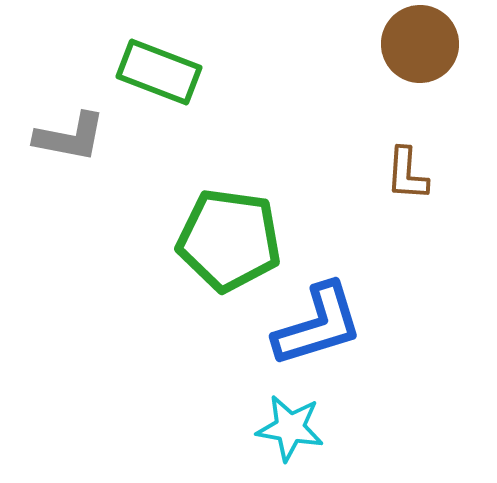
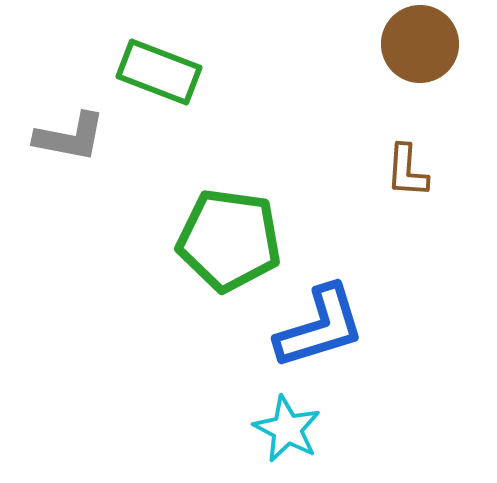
brown L-shape: moved 3 px up
blue L-shape: moved 2 px right, 2 px down
cyan star: moved 3 px left, 1 px down; rotated 18 degrees clockwise
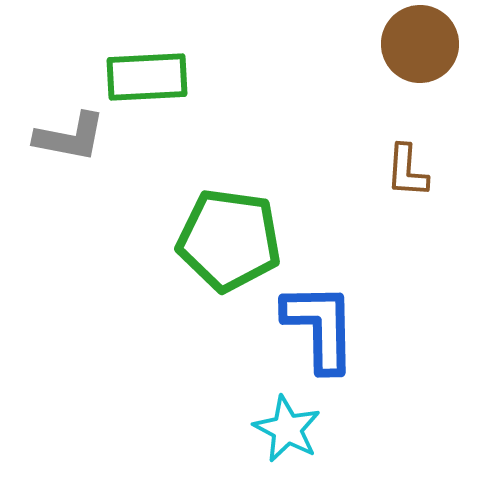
green rectangle: moved 12 px left, 5 px down; rotated 24 degrees counterclockwise
blue L-shape: rotated 74 degrees counterclockwise
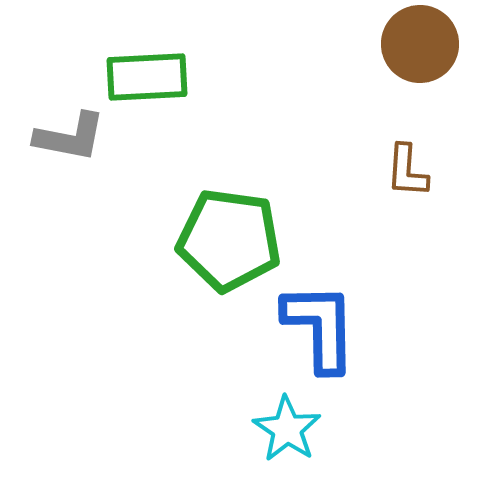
cyan star: rotated 6 degrees clockwise
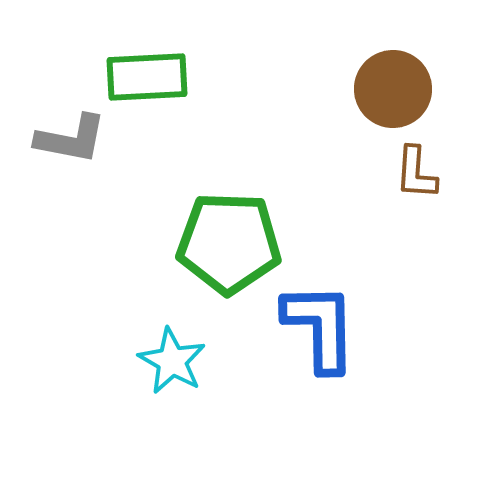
brown circle: moved 27 px left, 45 px down
gray L-shape: moved 1 px right, 2 px down
brown L-shape: moved 9 px right, 2 px down
green pentagon: moved 3 px down; rotated 6 degrees counterclockwise
cyan star: moved 115 px left, 68 px up; rotated 4 degrees counterclockwise
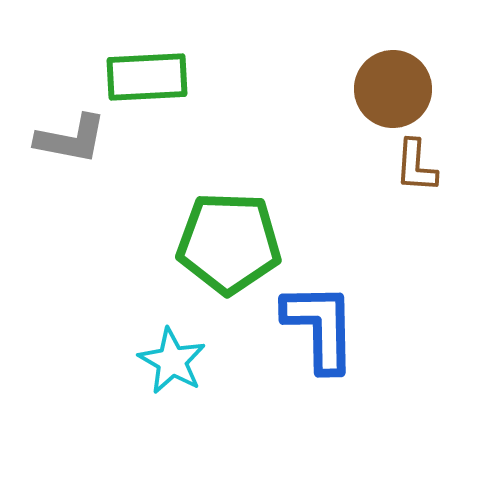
brown L-shape: moved 7 px up
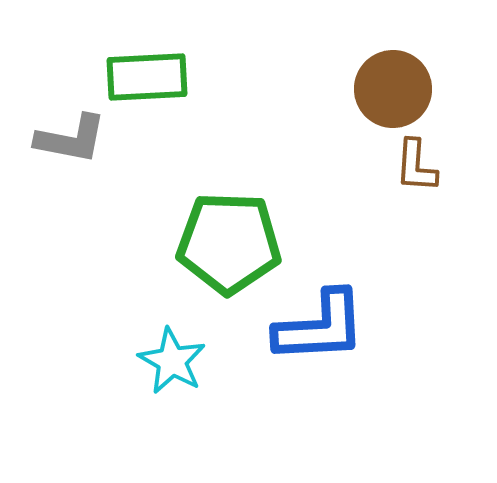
blue L-shape: rotated 88 degrees clockwise
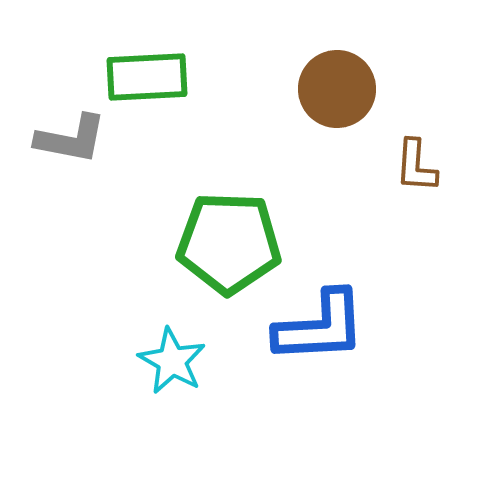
brown circle: moved 56 px left
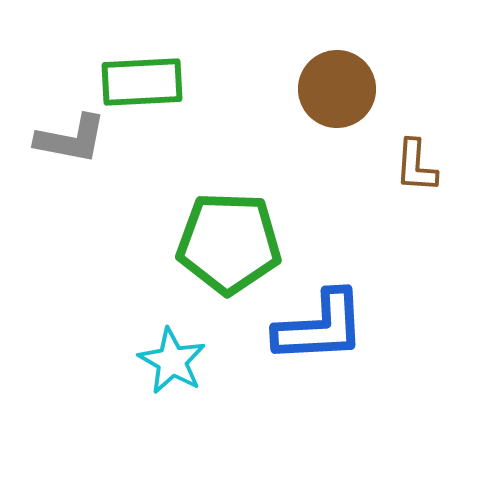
green rectangle: moved 5 px left, 5 px down
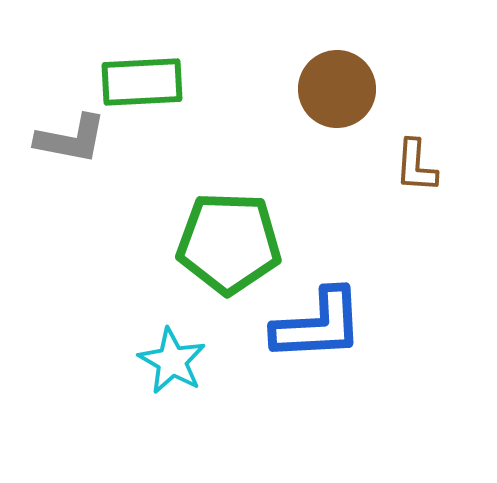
blue L-shape: moved 2 px left, 2 px up
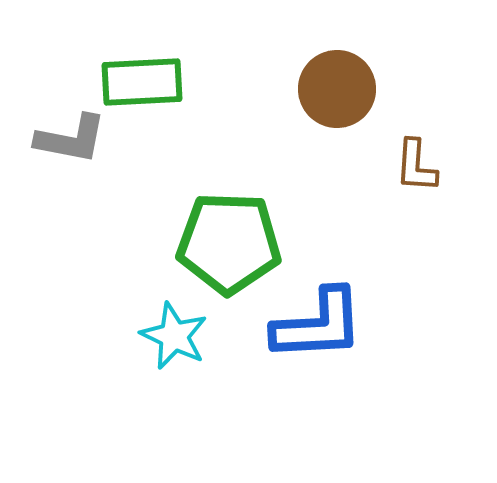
cyan star: moved 2 px right, 25 px up; rotated 4 degrees counterclockwise
